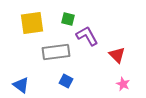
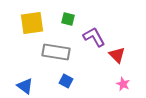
purple L-shape: moved 7 px right, 1 px down
gray rectangle: rotated 16 degrees clockwise
blue triangle: moved 4 px right, 1 px down
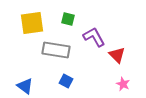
gray rectangle: moved 2 px up
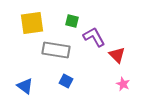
green square: moved 4 px right, 2 px down
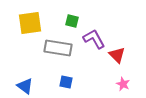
yellow square: moved 2 px left
purple L-shape: moved 2 px down
gray rectangle: moved 2 px right, 2 px up
blue square: moved 1 px down; rotated 16 degrees counterclockwise
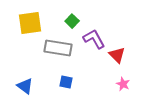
green square: rotated 32 degrees clockwise
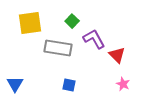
blue square: moved 3 px right, 3 px down
blue triangle: moved 10 px left, 2 px up; rotated 24 degrees clockwise
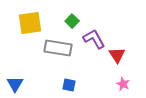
red triangle: rotated 12 degrees clockwise
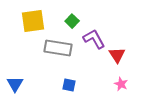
yellow square: moved 3 px right, 2 px up
pink star: moved 2 px left
